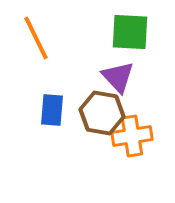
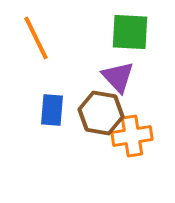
brown hexagon: moved 1 px left
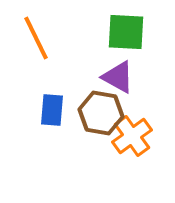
green square: moved 4 px left
purple triangle: rotated 18 degrees counterclockwise
orange cross: rotated 27 degrees counterclockwise
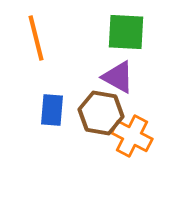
orange line: rotated 12 degrees clockwise
orange cross: rotated 27 degrees counterclockwise
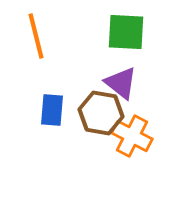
orange line: moved 2 px up
purple triangle: moved 3 px right, 6 px down; rotated 9 degrees clockwise
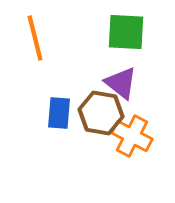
orange line: moved 1 px left, 2 px down
blue rectangle: moved 7 px right, 3 px down
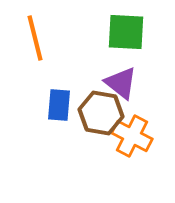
blue rectangle: moved 8 px up
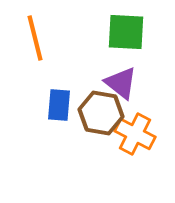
orange cross: moved 3 px right, 2 px up
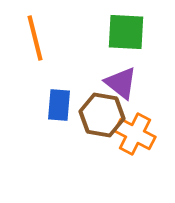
brown hexagon: moved 1 px right, 2 px down
